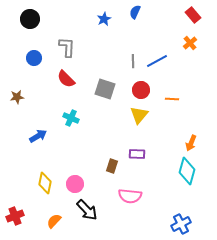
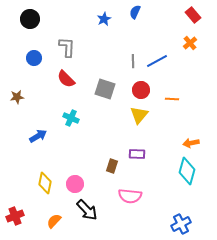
orange arrow: rotated 56 degrees clockwise
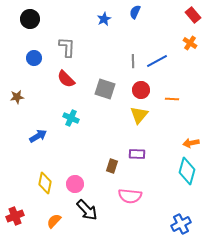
orange cross: rotated 16 degrees counterclockwise
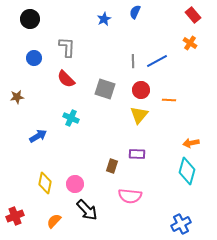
orange line: moved 3 px left, 1 px down
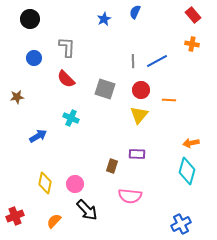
orange cross: moved 2 px right, 1 px down; rotated 24 degrees counterclockwise
